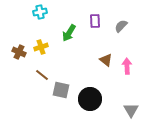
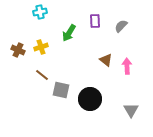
brown cross: moved 1 px left, 2 px up
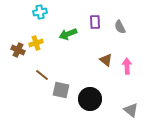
purple rectangle: moved 1 px down
gray semicircle: moved 1 px left, 1 px down; rotated 72 degrees counterclockwise
green arrow: moved 1 px left, 1 px down; rotated 36 degrees clockwise
yellow cross: moved 5 px left, 4 px up
gray triangle: rotated 21 degrees counterclockwise
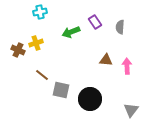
purple rectangle: rotated 32 degrees counterclockwise
gray semicircle: rotated 32 degrees clockwise
green arrow: moved 3 px right, 2 px up
brown triangle: rotated 32 degrees counterclockwise
gray triangle: rotated 28 degrees clockwise
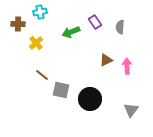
yellow cross: rotated 24 degrees counterclockwise
brown cross: moved 26 px up; rotated 24 degrees counterclockwise
brown triangle: rotated 32 degrees counterclockwise
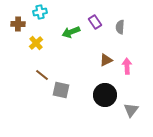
black circle: moved 15 px right, 4 px up
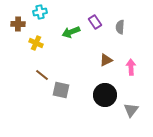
yellow cross: rotated 24 degrees counterclockwise
pink arrow: moved 4 px right, 1 px down
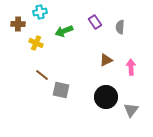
green arrow: moved 7 px left, 1 px up
black circle: moved 1 px right, 2 px down
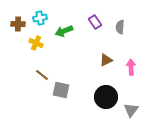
cyan cross: moved 6 px down
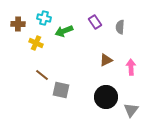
cyan cross: moved 4 px right; rotated 24 degrees clockwise
